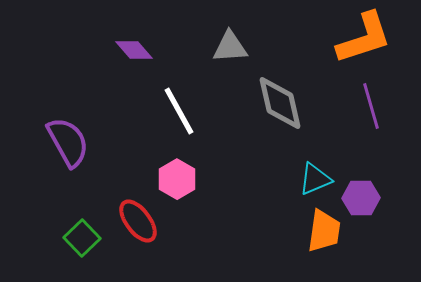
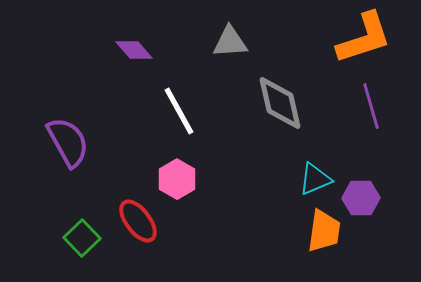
gray triangle: moved 5 px up
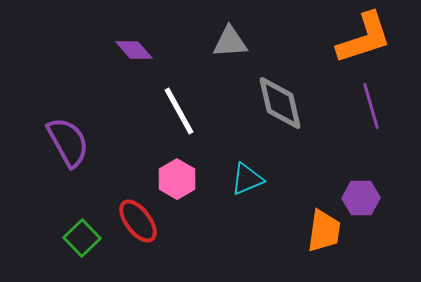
cyan triangle: moved 68 px left
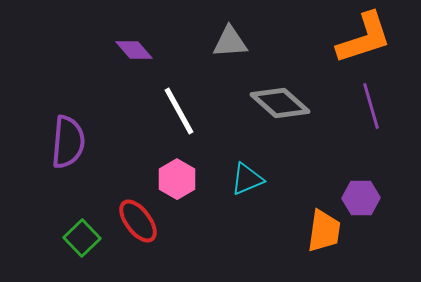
gray diamond: rotated 36 degrees counterclockwise
purple semicircle: rotated 34 degrees clockwise
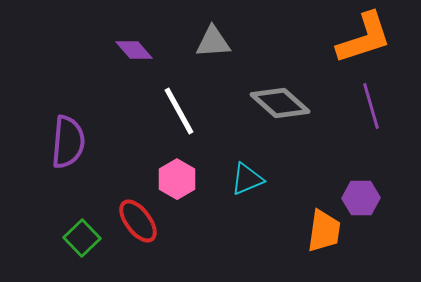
gray triangle: moved 17 px left
